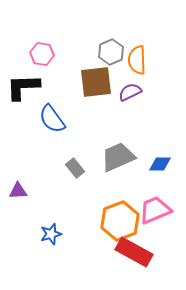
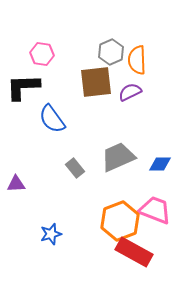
purple triangle: moved 2 px left, 7 px up
pink trapezoid: rotated 44 degrees clockwise
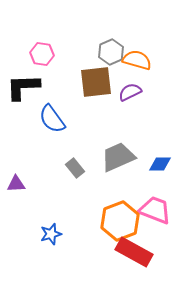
orange semicircle: rotated 108 degrees clockwise
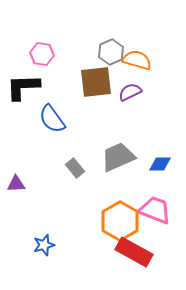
orange hexagon: rotated 9 degrees counterclockwise
blue star: moved 7 px left, 11 px down
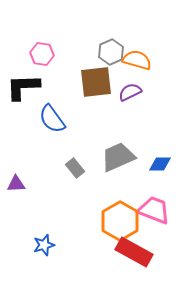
pink trapezoid: moved 1 px left
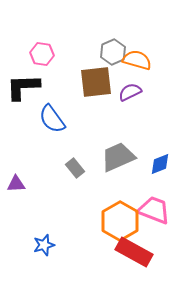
gray hexagon: moved 2 px right
blue diamond: rotated 20 degrees counterclockwise
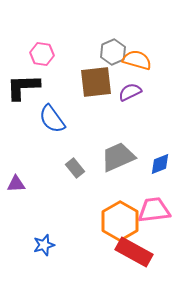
pink trapezoid: rotated 28 degrees counterclockwise
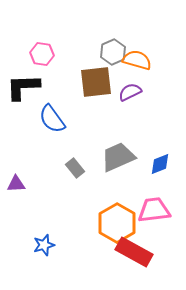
orange hexagon: moved 3 px left, 2 px down
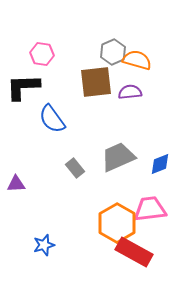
purple semicircle: rotated 20 degrees clockwise
pink trapezoid: moved 4 px left, 1 px up
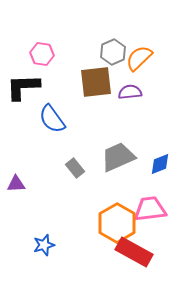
orange semicircle: moved 2 px right, 2 px up; rotated 60 degrees counterclockwise
